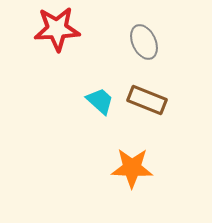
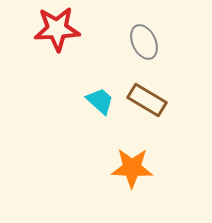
brown rectangle: rotated 9 degrees clockwise
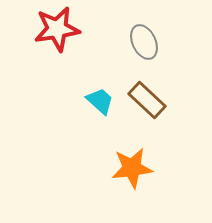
red star: rotated 6 degrees counterclockwise
brown rectangle: rotated 12 degrees clockwise
orange star: rotated 9 degrees counterclockwise
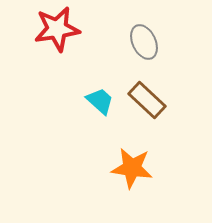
orange star: rotated 15 degrees clockwise
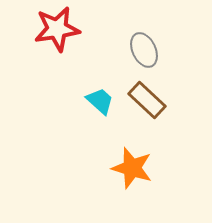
gray ellipse: moved 8 px down
orange star: rotated 9 degrees clockwise
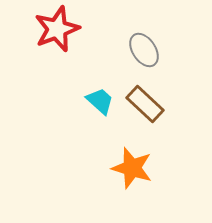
red star: rotated 12 degrees counterclockwise
gray ellipse: rotated 8 degrees counterclockwise
brown rectangle: moved 2 px left, 4 px down
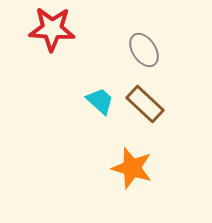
red star: moved 5 px left; rotated 24 degrees clockwise
